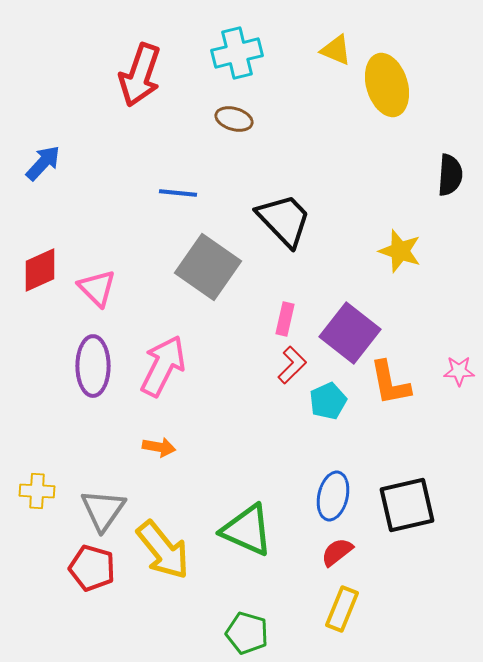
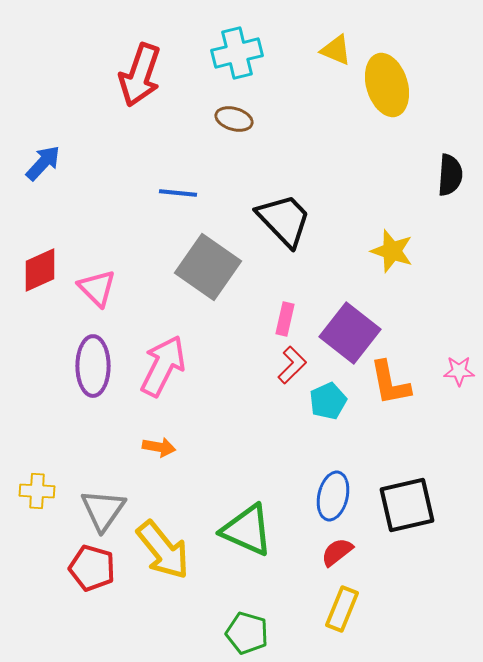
yellow star: moved 8 px left
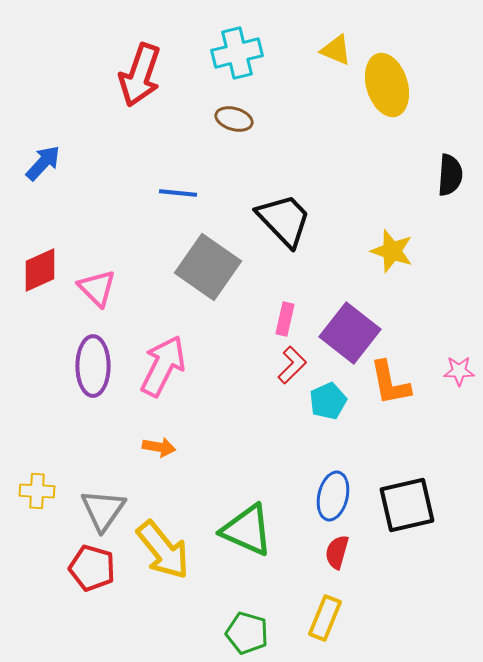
red semicircle: rotated 36 degrees counterclockwise
yellow rectangle: moved 17 px left, 9 px down
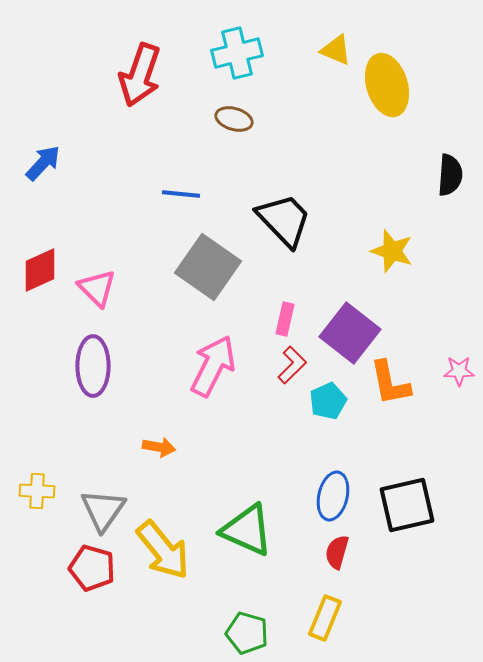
blue line: moved 3 px right, 1 px down
pink arrow: moved 50 px right
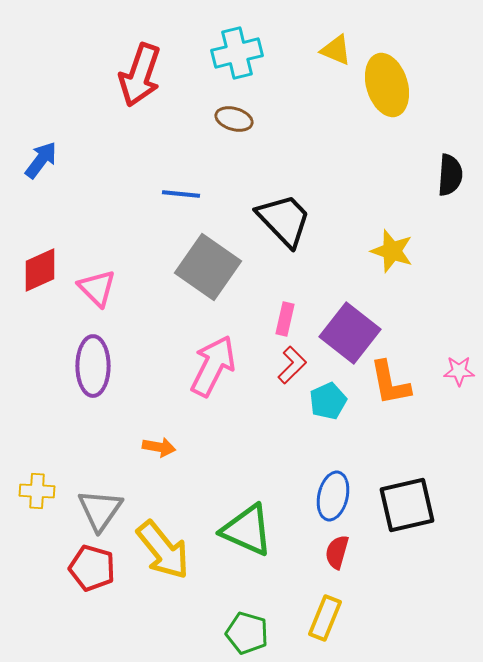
blue arrow: moved 2 px left, 3 px up; rotated 6 degrees counterclockwise
gray triangle: moved 3 px left
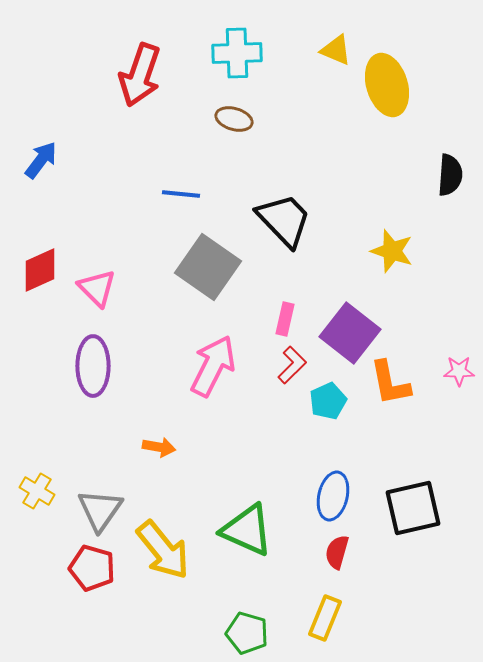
cyan cross: rotated 12 degrees clockwise
yellow cross: rotated 28 degrees clockwise
black square: moved 6 px right, 3 px down
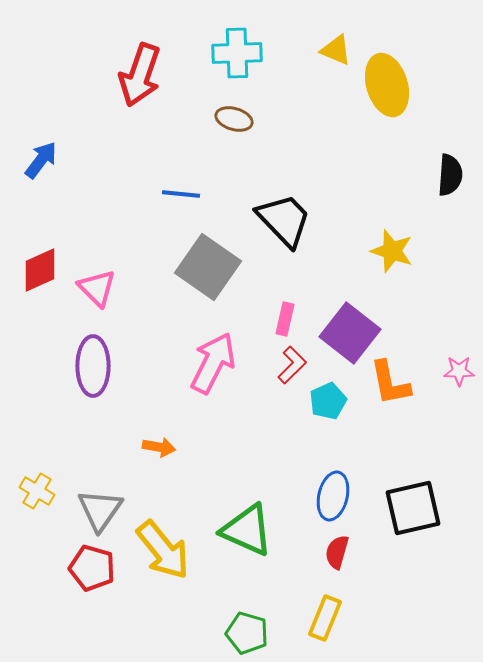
pink arrow: moved 3 px up
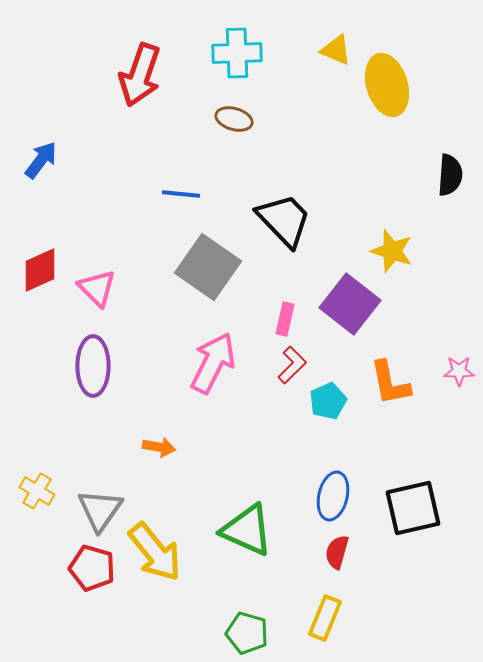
purple square: moved 29 px up
yellow arrow: moved 8 px left, 2 px down
